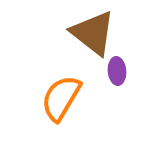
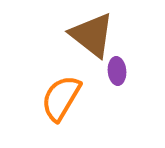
brown triangle: moved 1 px left, 2 px down
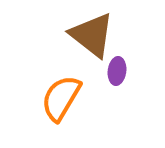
purple ellipse: rotated 12 degrees clockwise
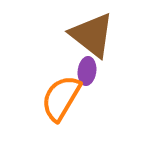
purple ellipse: moved 30 px left
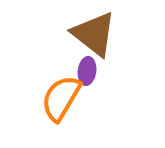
brown triangle: moved 2 px right, 1 px up
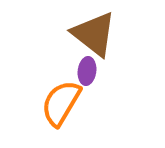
orange semicircle: moved 5 px down
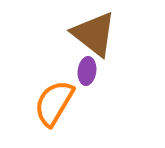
orange semicircle: moved 7 px left
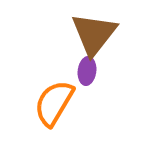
brown triangle: rotated 30 degrees clockwise
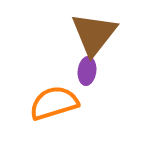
orange semicircle: rotated 42 degrees clockwise
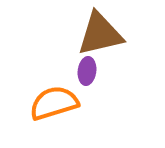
brown triangle: moved 6 px right; rotated 39 degrees clockwise
